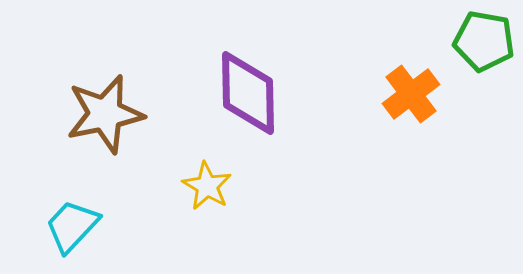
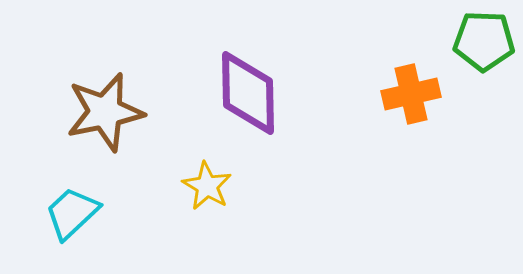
green pentagon: rotated 8 degrees counterclockwise
orange cross: rotated 24 degrees clockwise
brown star: moved 2 px up
cyan trapezoid: moved 13 px up; rotated 4 degrees clockwise
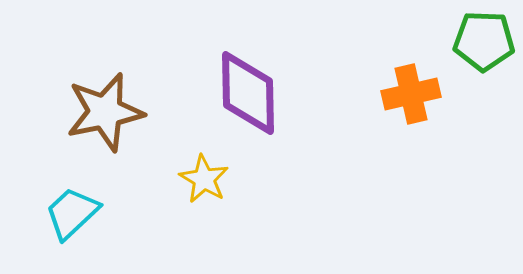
yellow star: moved 3 px left, 7 px up
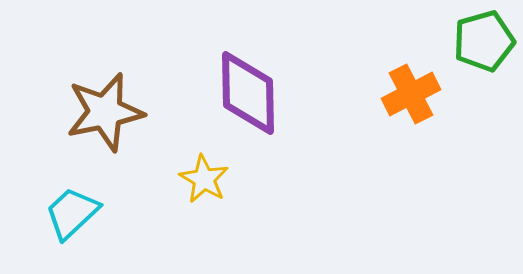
green pentagon: rotated 18 degrees counterclockwise
orange cross: rotated 14 degrees counterclockwise
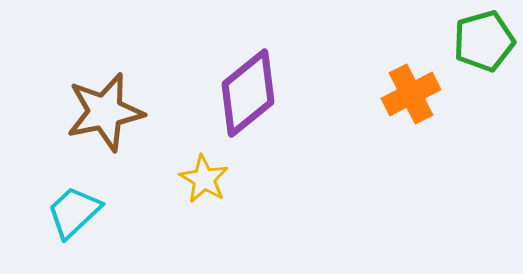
purple diamond: rotated 52 degrees clockwise
cyan trapezoid: moved 2 px right, 1 px up
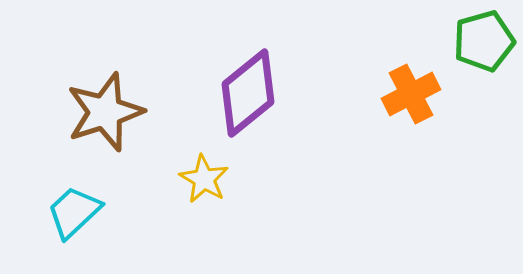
brown star: rotated 6 degrees counterclockwise
